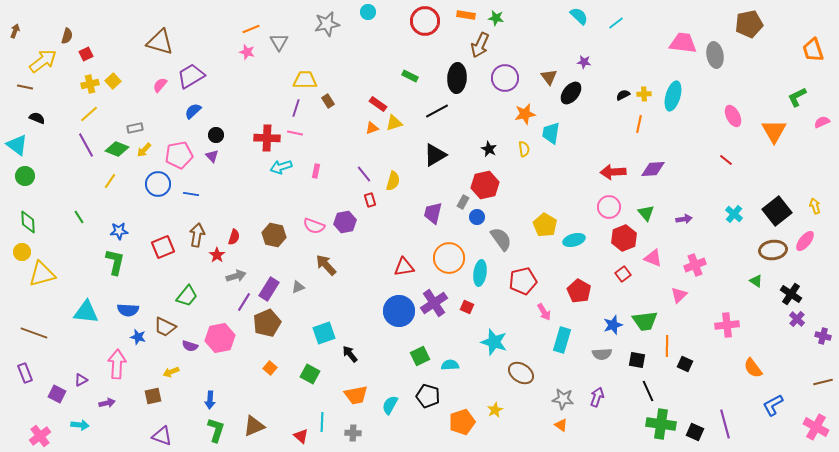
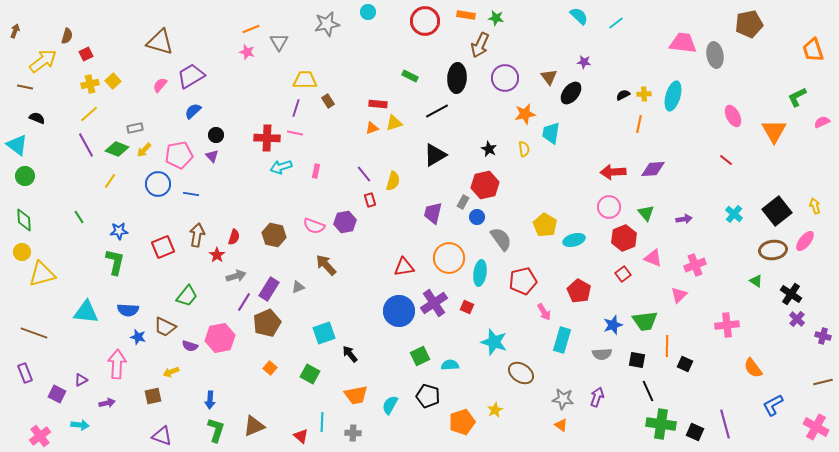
red rectangle at (378, 104): rotated 30 degrees counterclockwise
green diamond at (28, 222): moved 4 px left, 2 px up
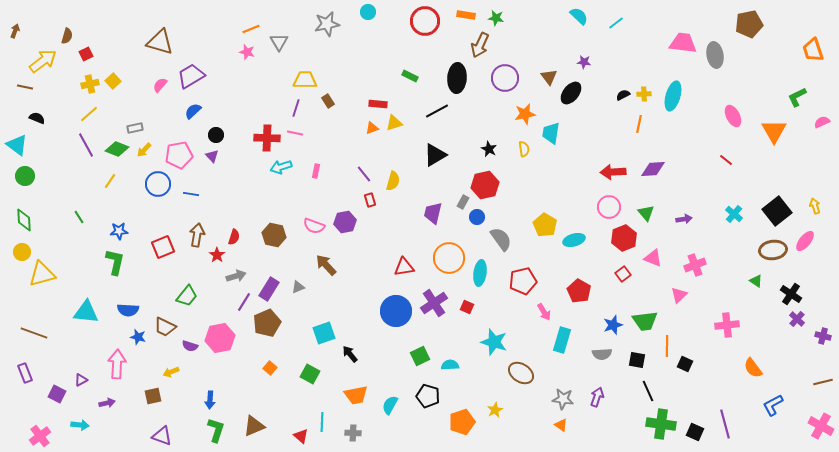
blue circle at (399, 311): moved 3 px left
pink cross at (816, 427): moved 5 px right, 1 px up
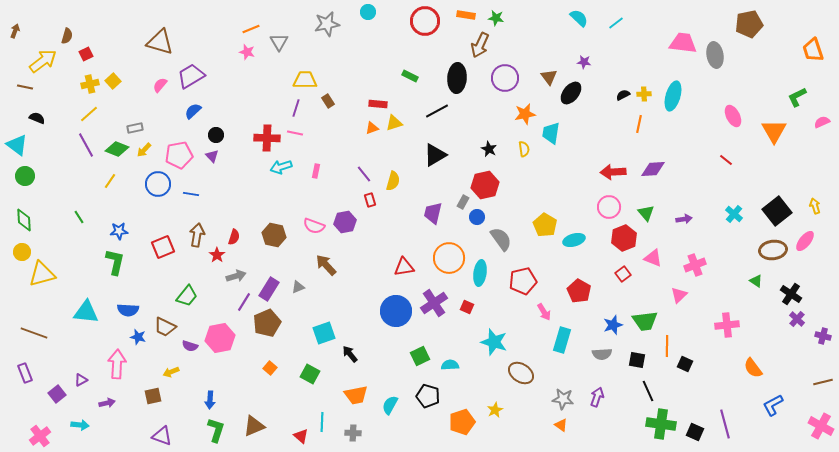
cyan semicircle at (579, 16): moved 2 px down
purple square at (57, 394): rotated 24 degrees clockwise
